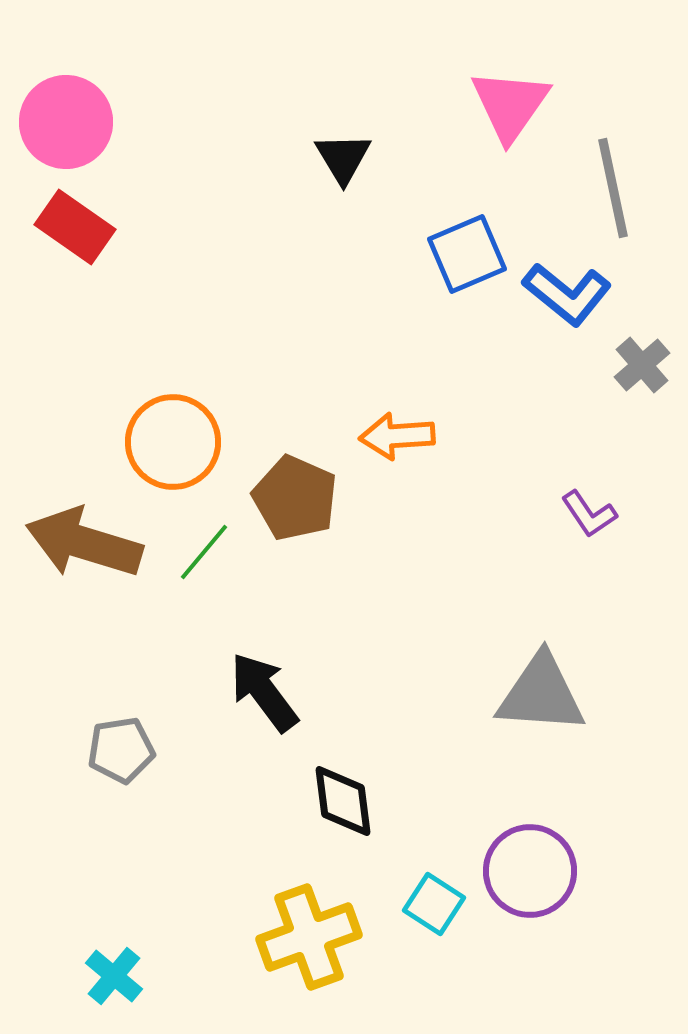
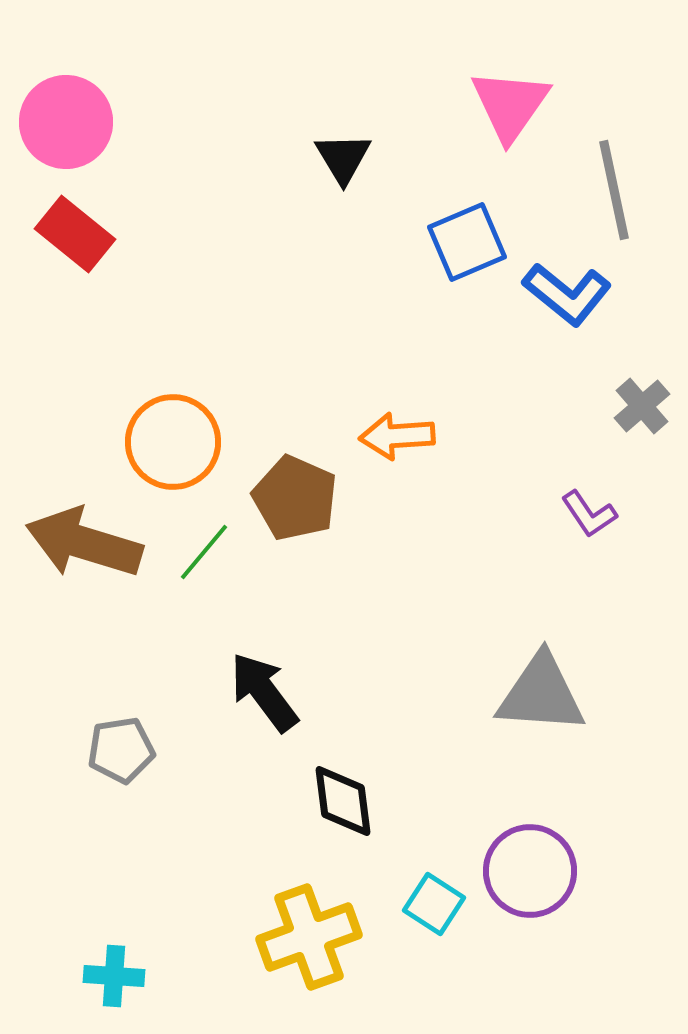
gray line: moved 1 px right, 2 px down
red rectangle: moved 7 px down; rotated 4 degrees clockwise
blue square: moved 12 px up
gray cross: moved 41 px down
cyan cross: rotated 36 degrees counterclockwise
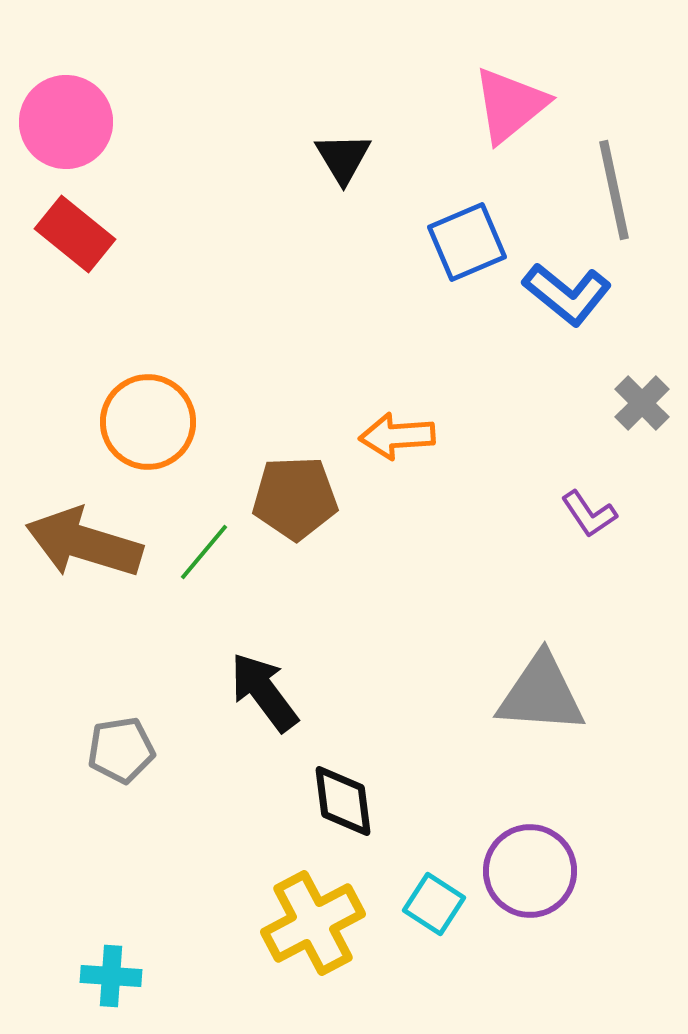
pink triangle: rotated 16 degrees clockwise
gray cross: moved 3 px up; rotated 4 degrees counterclockwise
orange circle: moved 25 px left, 20 px up
brown pentagon: rotated 26 degrees counterclockwise
yellow cross: moved 4 px right, 14 px up; rotated 8 degrees counterclockwise
cyan cross: moved 3 px left
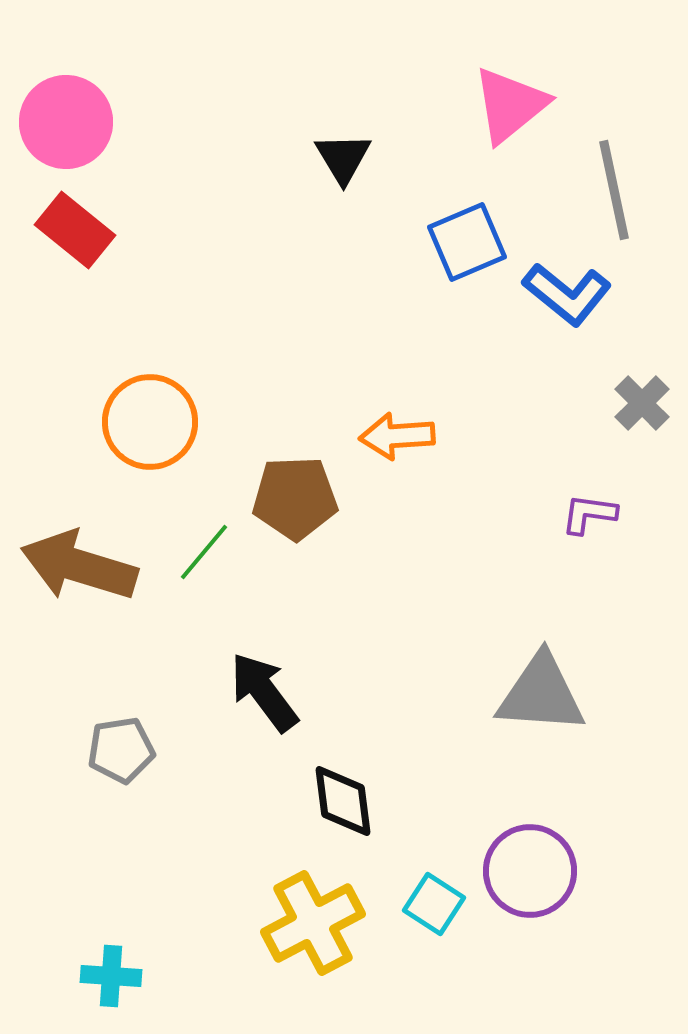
red rectangle: moved 4 px up
orange circle: moved 2 px right
purple L-shape: rotated 132 degrees clockwise
brown arrow: moved 5 px left, 23 px down
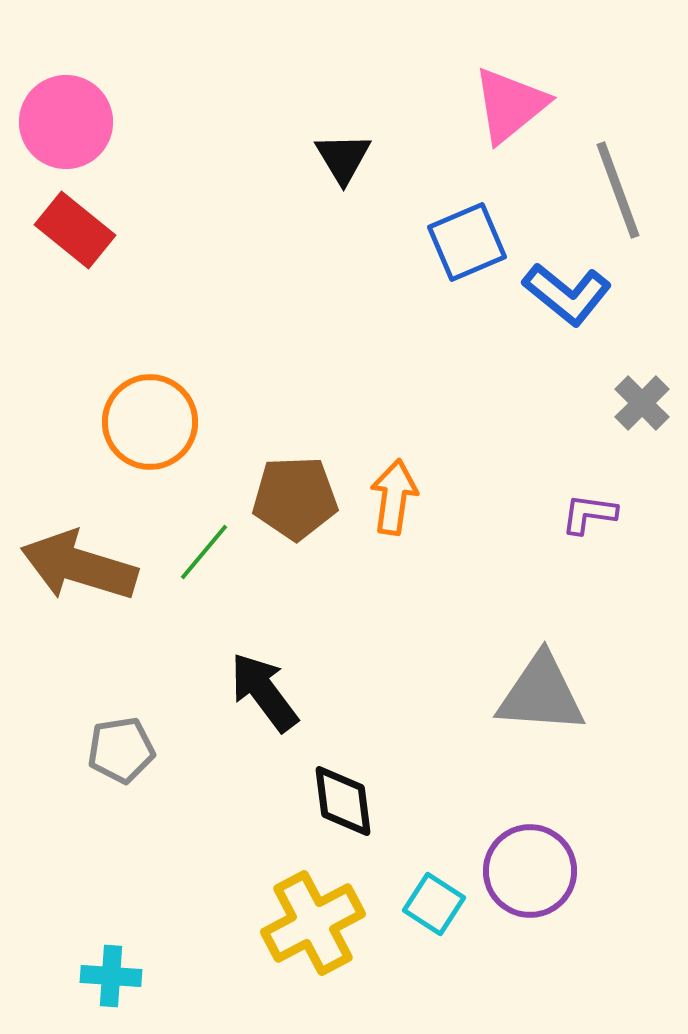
gray line: moved 4 px right; rotated 8 degrees counterclockwise
orange arrow: moved 3 px left, 61 px down; rotated 102 degrees clockwise
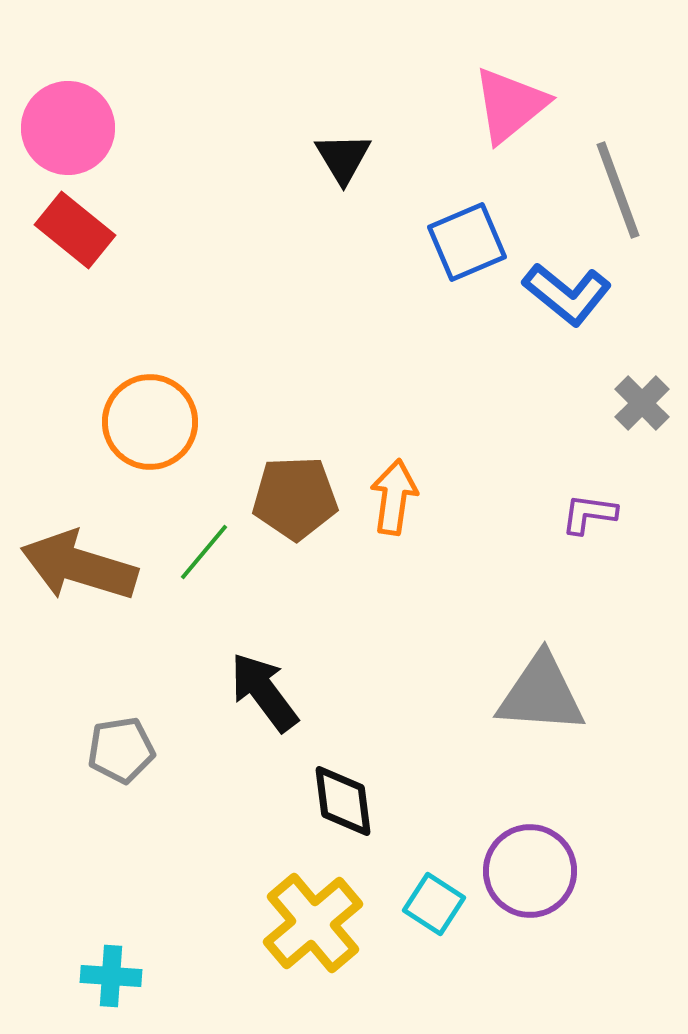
pink circle: moved 2 px right, 6 px down
yellow cross: rotated 12 degrees counterclockwise
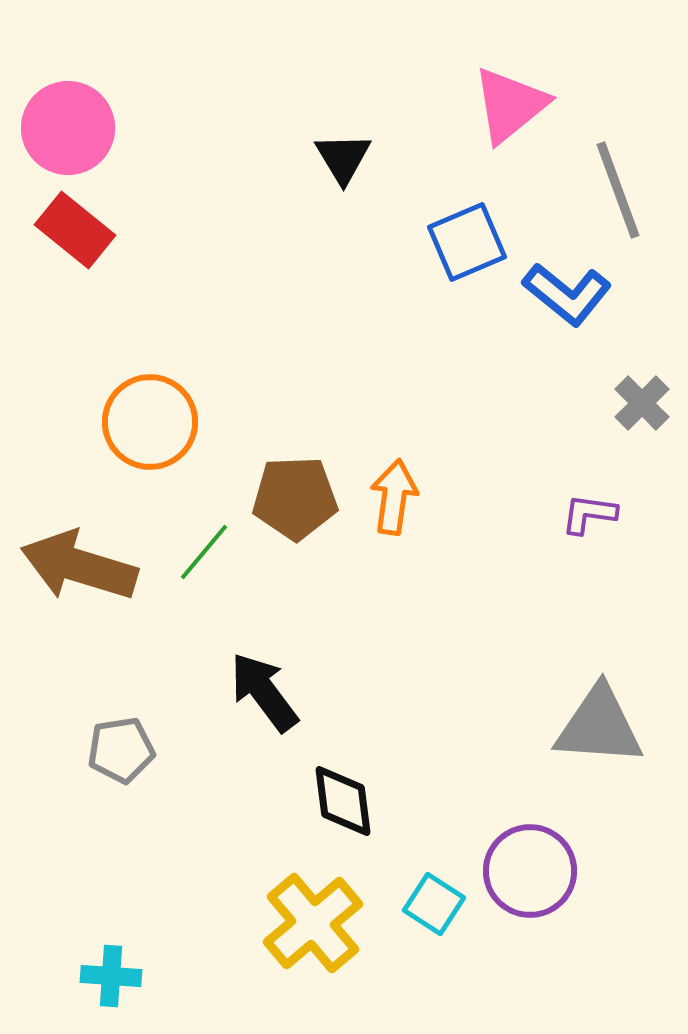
gray triangle: moved 58 px right, 32 px down
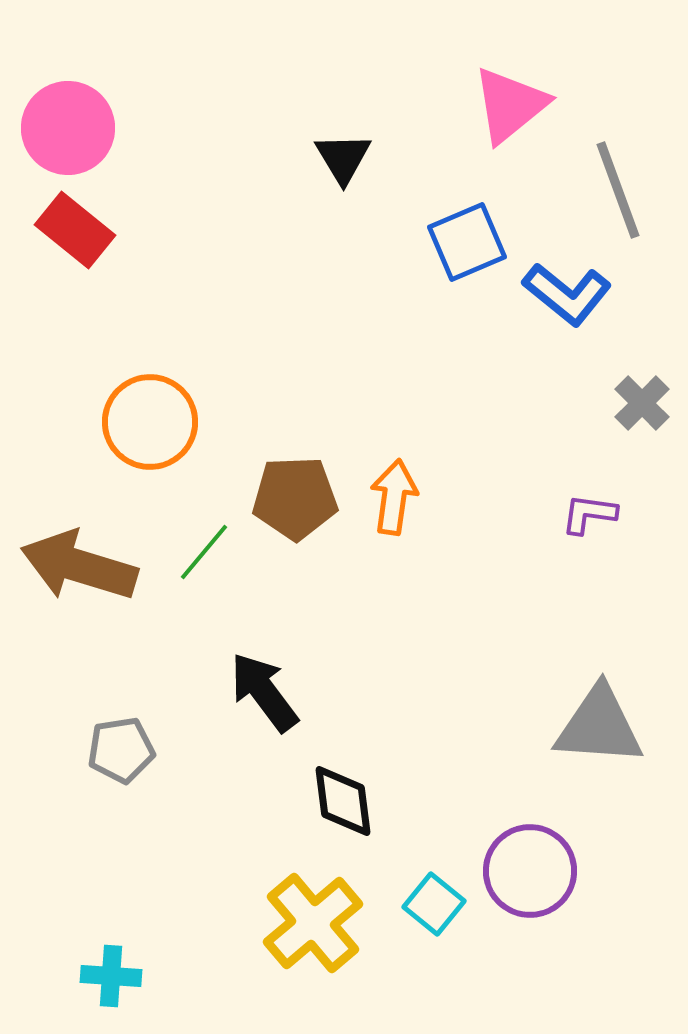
cyan square: rotated 6 degrees clockwise
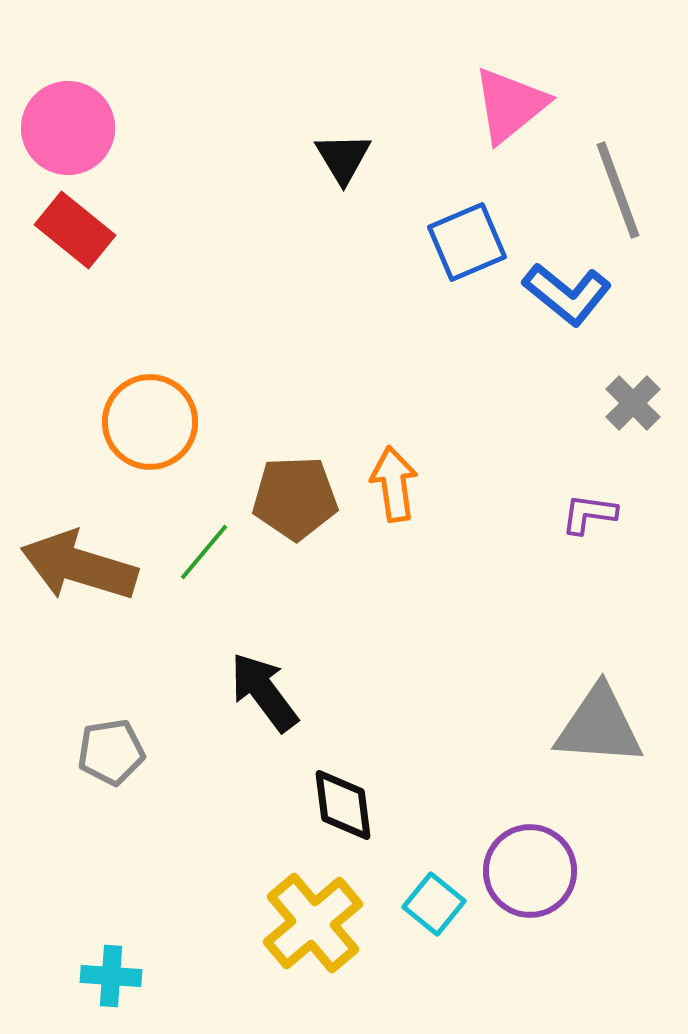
gray cross: moved 9 px left
orange arrow: moved 13 px up; rotated 16 degrees counterclockwise
gray pentagon: moved 10 px left, 2 px down
black diamond: moved 4 px down
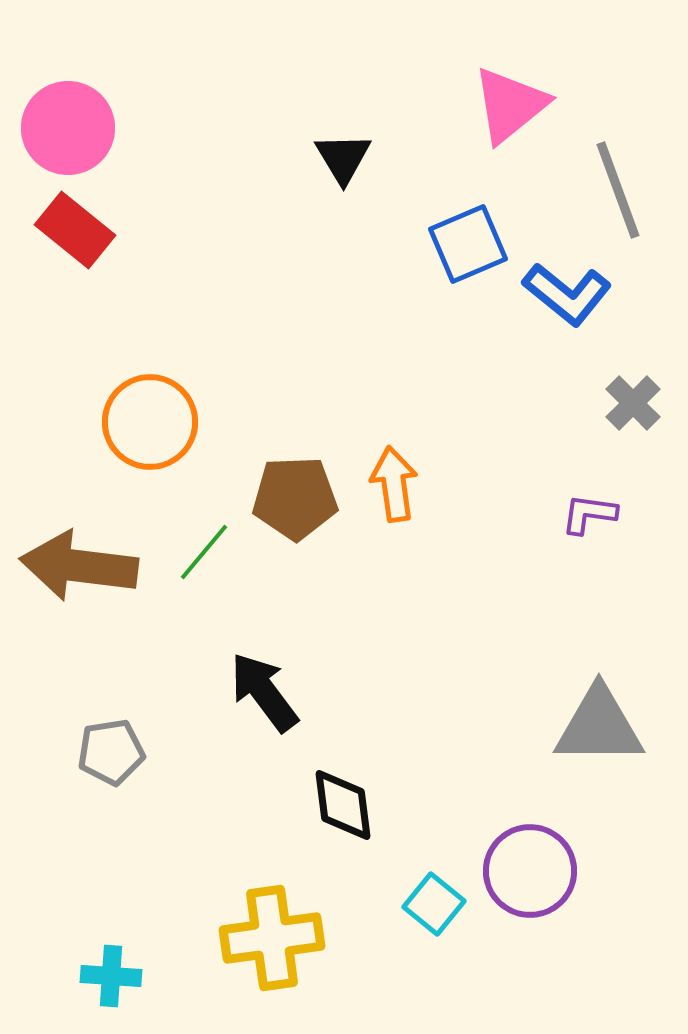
blue square: moved 1 px right, 2 px down
brown arrow: rotated 10 degrees counterclockwise
gray triangle: rotated 4 degrees counterclockwise
yellow cross: moved 41 px left, 15 px down; rotated 32 degrees clockwise
